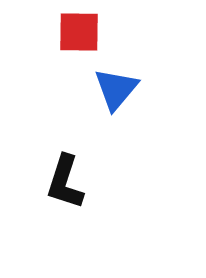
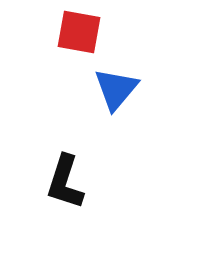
red square: rotated 9 degrees clockwise
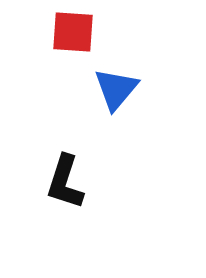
red square: moved 6 px left; rotated 6 degrees counterclockwise
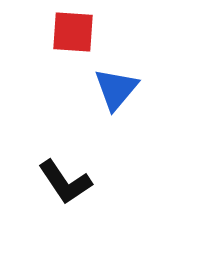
black L-shape: rotated 52 degrees counterclockwise
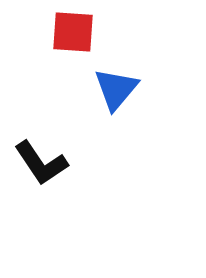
black L-shape: moved 24 px left, 19 px up
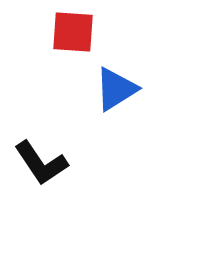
blue triangle: rotated 18 degrees clockwise
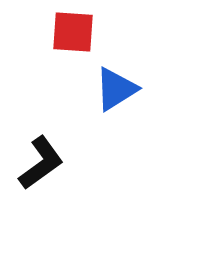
black L-shape: rotated 92 degrees counterclockwise
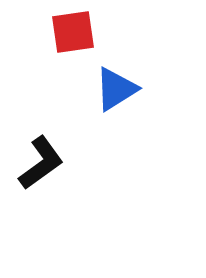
red square: rotated 12 degrees counterclockwise
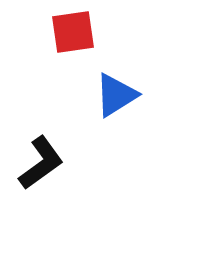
blue triangle: moved 6 px down
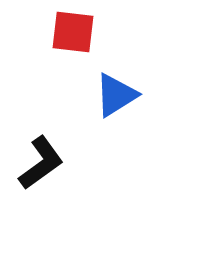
red square: rotated 15 degrees clockwise
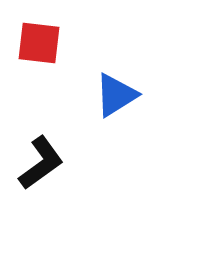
red square: moved 34 px left, 11 px down
